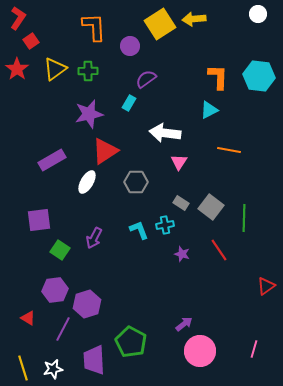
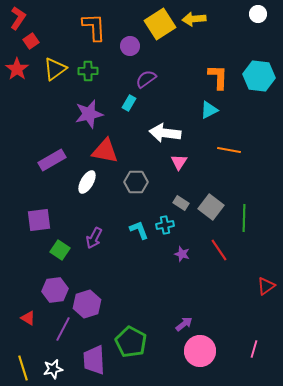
red triangle at (105, 151): rotated 44 degrees clockwise
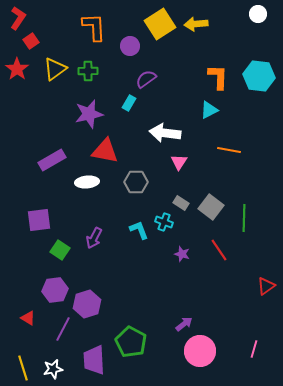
yellow arrow at (194, 19): moved 2 px right, 5 px down
white ellipse at (87, 182): rotated 55 degrees clockwise
cyan cross at (165, 225): moved 1 px left, 3 px up; rotated 30 degrees clockwise
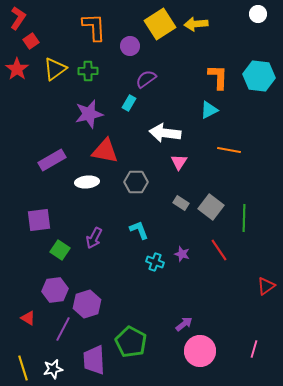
cyan cross at (164, 222): moved 9 px left, 40 px down
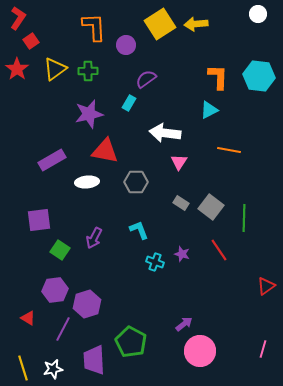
purple circle at (130, 46): moved 4 px left, 1 px up
pink line at (254, 349): moved 9 px right
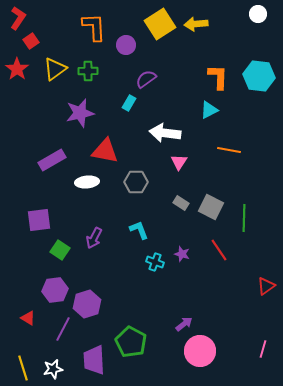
purple star at (89, 114): moved 9 px left, 1 px up
gray square at (211, 207): rotated 10 degrees counterclockwise
